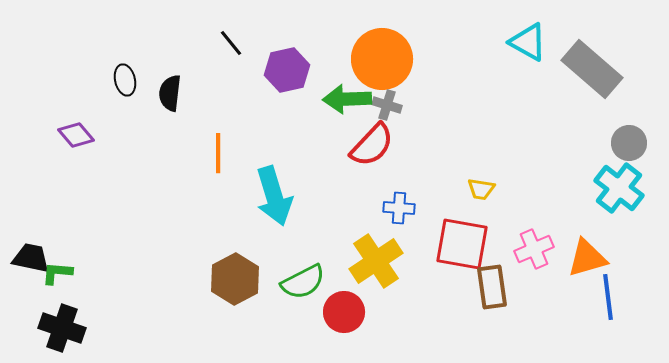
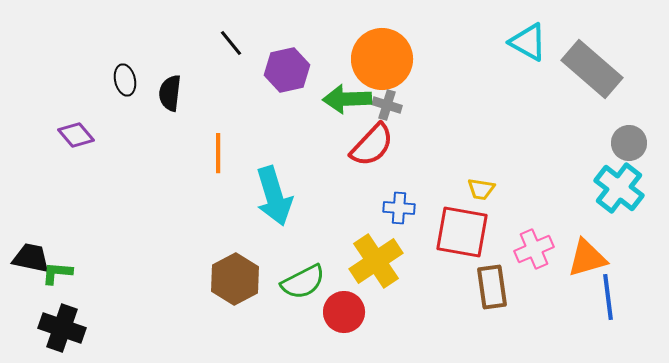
red square: moved 12 px up
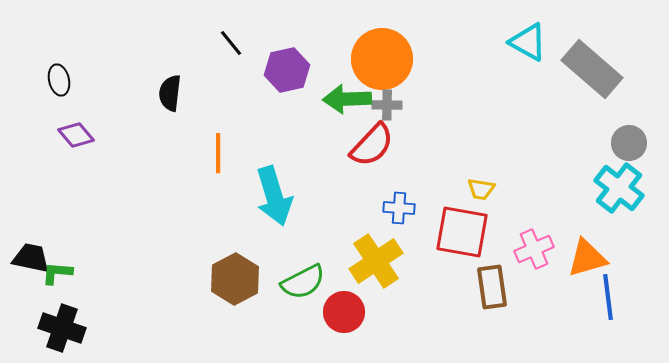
black ellipse: moved 66 px left
gray cross: rotated 16 degrees counterclockwise
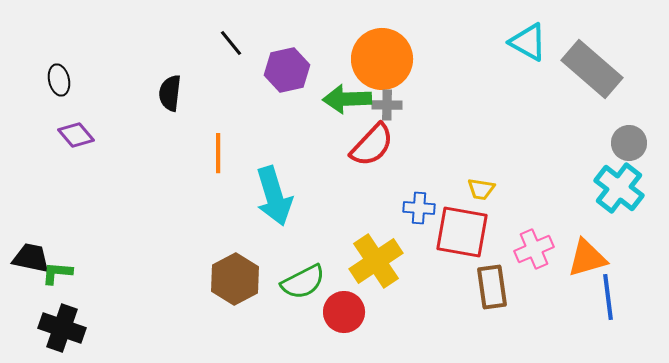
blue cross: moved 20 px right
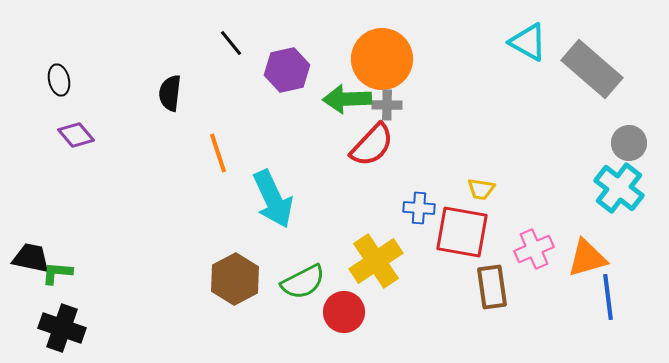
orange line: rotated 18 degrees counterclockwise
cyan arrow: moved 1 px left, 3 px down; rotated 8 degrees counterclockwise
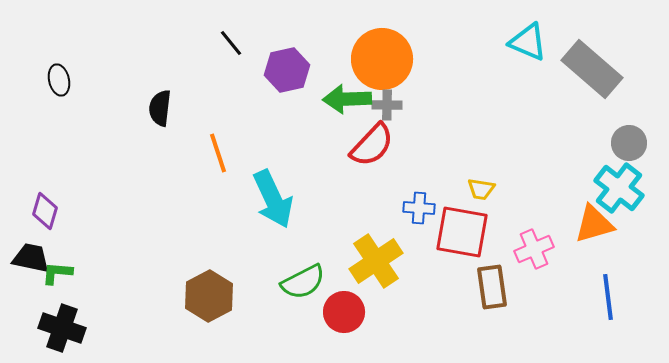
cyan triangle: rotated 6 degrees counterclockwise
black semicircle: moved 10 px left, 15 px down
purple diamond: moved 31 px left, 76 px down; rotated 57 degrees clockwise
orange triangle: moved 7 px right, 34 px up
brown hexagon: moved 26 px left, 17 px down
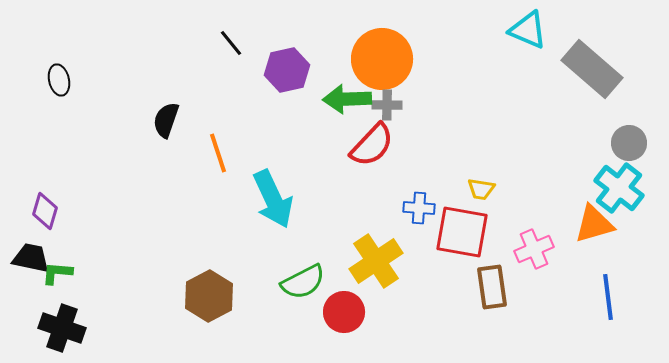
cyan triangle: moved 12 px up
black semicircle: moved 6 px right, 12 px down; rotated 12 degrees clockwise
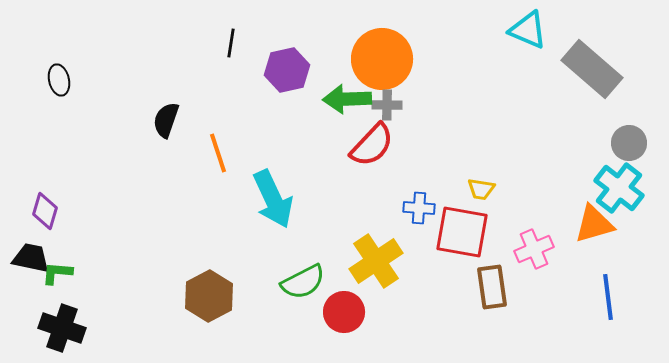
black line: rotated 48 degrees clockwise
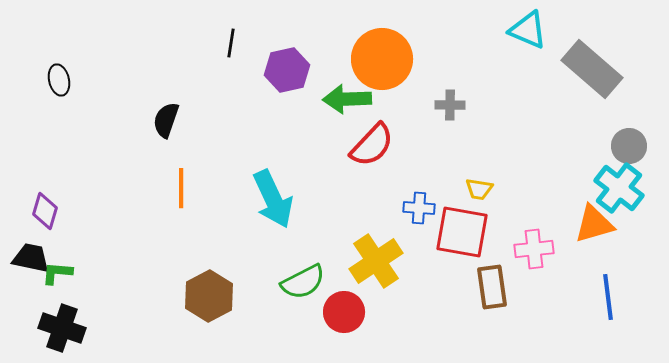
gray cross: moved 63 px right
gray circle: moved 3 px down
orange line: moved 37 px left, 35 px down; rotated 18 degrees clockwise
yellow trapezoid: moved 2 px left
pink cross: rotated 18 degrees clockwise
